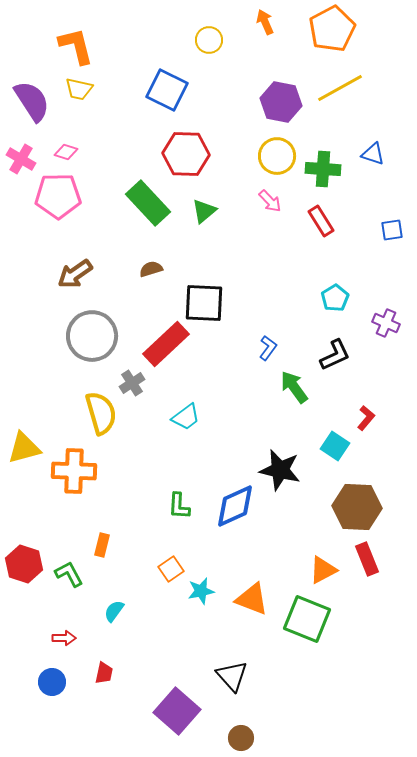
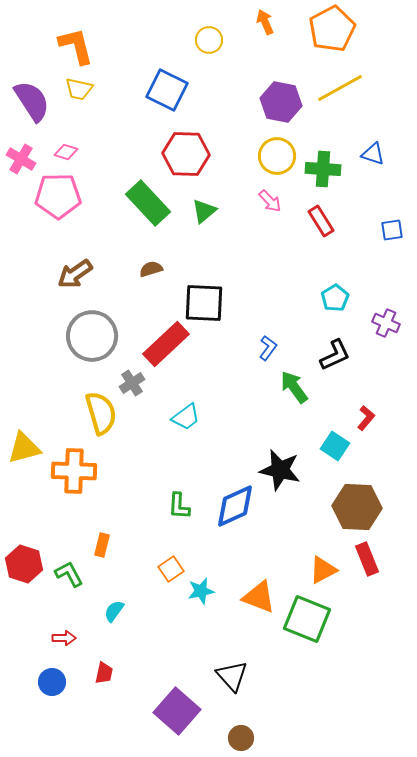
orange triangle at (252, 599): moved 7 px right, 2 px up
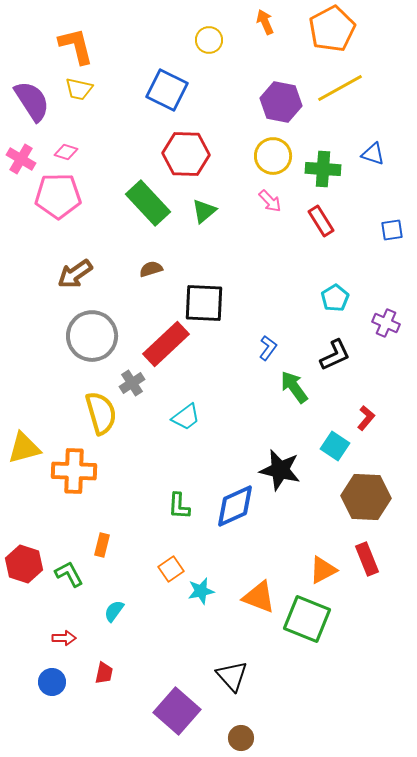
yellow circle at (277, 156): moved 4 px left
brown hexagon at (357, 507): moved 9 px right, 10 px up
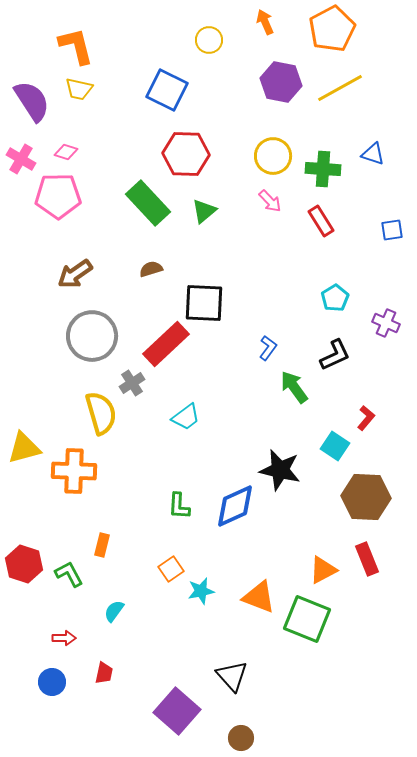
purple hexagon at (281, 102): moved 20 px up
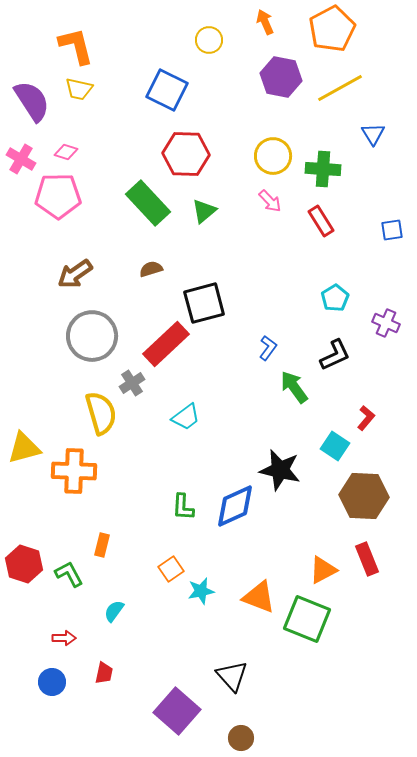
purple hexagon at (281, 82): moved 5 px up
blue triangle at (373, 154): moved 20 px up; rotated 40 degrees clockwise
black square at (204, 303): rotated 18 degrees counterclockwise
brown hexagon at (366, 497): moved 2 px left, 1 px up
green L-shape at (179, 506): moved 4 px right, 1 px down
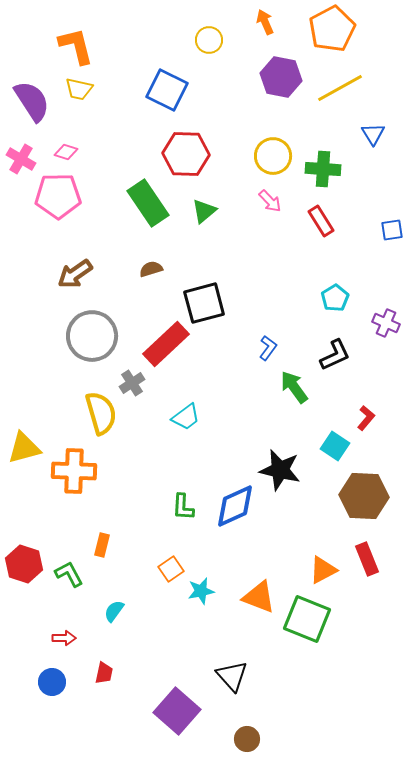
green rectangle at (148, 203): rotated 9 degrees clockwise
brown circle at (241, 738): moved 6 px right, 1 px down
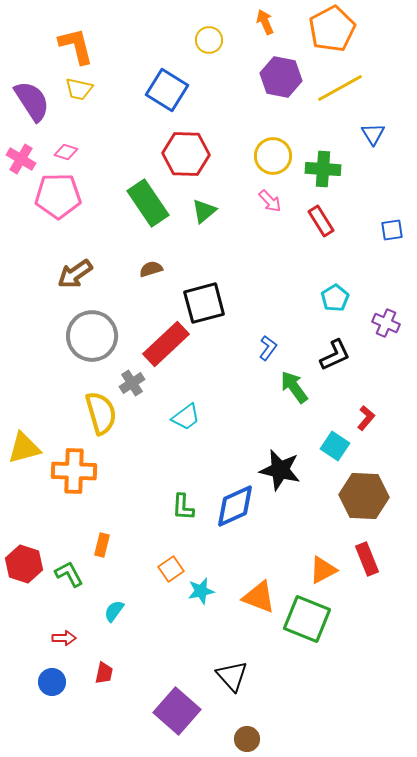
blue square at (167, 90): rotated 6 degrees clockwise
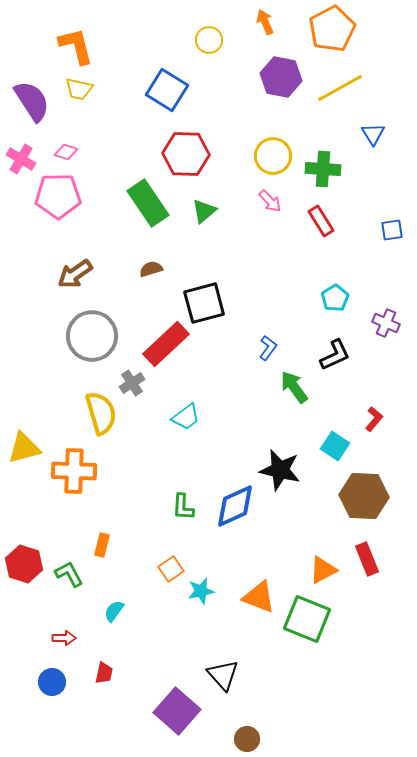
red L-shape at (366, 418): moved 8 px right, 1 px down
black triangle at (232, 676): moved 9 px left, 1 px up
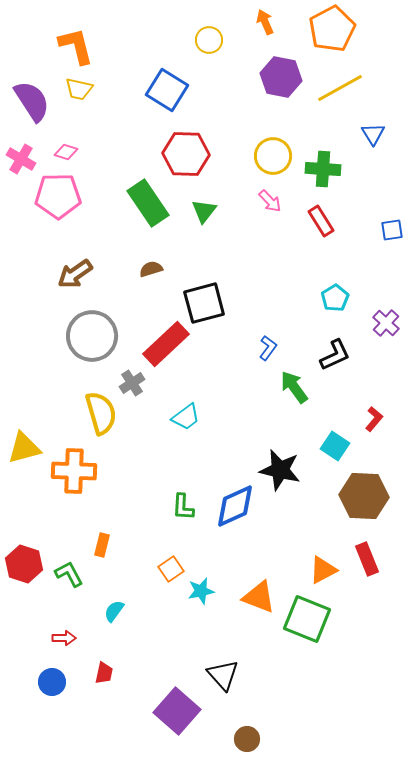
green triangle at (204, 211): rotated 12 degrees counterclockwise
purple cross at (386, 323): rotated 20 degrees clockwise
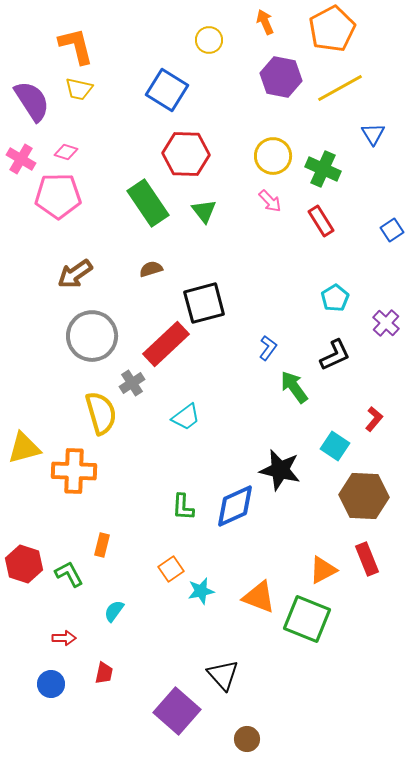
green cross at (323, 169): rotated 20 degrees clockwise
green triangle at (204, 211): rotated 16 degrees counterclockwise
blue square at (392, 230): rotated 25 degrees counterclockwise
blue circle at (52, 682): moved 1 px left, 2 px down
